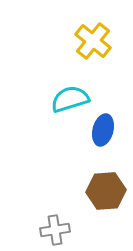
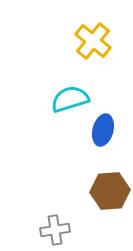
brown hexagon: moved 4 px right
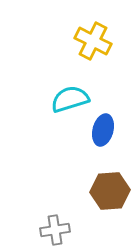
yellow cross: rotated 12 degrees counterclockwise
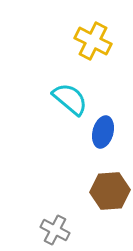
cyan semicircle: rotated 57 degrees clockwise
blue ellipse: moved 2 px down
gray cross: rotated 36 degrees clockwise
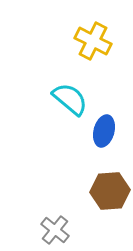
blue ellipse: moved 1 px right, 1 px up
gray cross: rotated 12 degrees clockwise
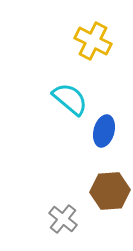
gray cross: moved 8 px right, 11 px up
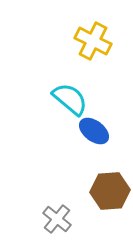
blue ellipse: moved 10 px left; rotated 68 degrees counterclockwise
gray cross: moved 6 px left
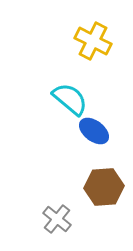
brown hexagon: moved 6 px left, 4 px up
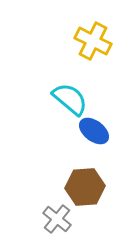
brown hexagon: moved 19 px left
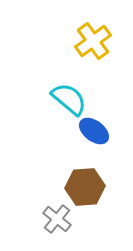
yellow cross: rotated 27 degrees clockwise
cyan semicircle: moved 1 px left
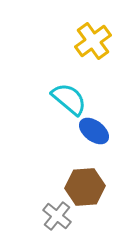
gray cross: moved 3 px up
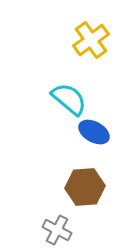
yellow cross: moved 2 px left, 1 px up
blue ellipse: moved 1 px down; rotated 8 degrees counterclockwise
gray cross: moved 14 px down; rotated 12 degrees counterclockwise
